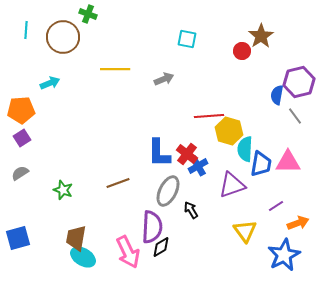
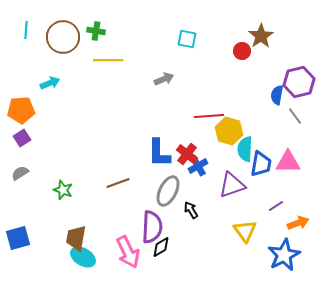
green cross: moved 8 px right, 17 px down; rotated 12 degrees counterclockwise
yellow line: moved 7 px left, 9 px up
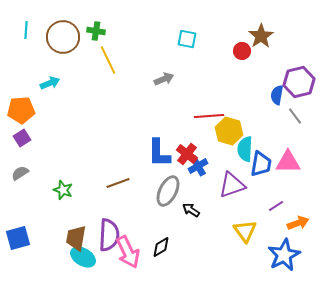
yellow line: rotated 64 degrees clockwise
black arrow: rotated 24 degrees counterclockwise
purple semicircle: moved 43 px left, 8 px down
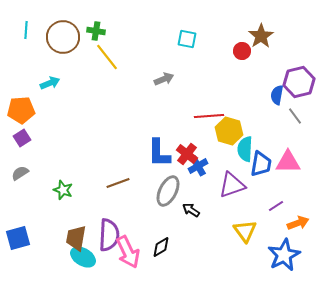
yellow line: moved 1 px left, 3 px up; rotated 12 degrees counterclockwise
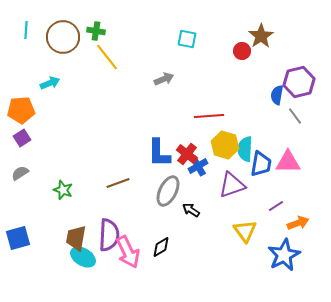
yellow hexagon: moved 4 px left, 14 px down
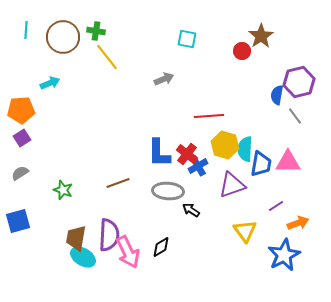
gray ellipse: rotated 68 degrees clockwise
blue square: moved 17 px up
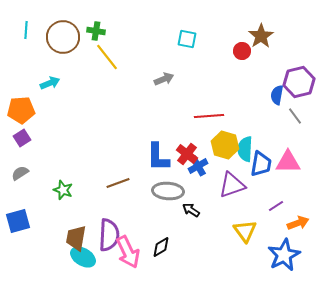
blue L-shape: moved 1 px left, 4 px down
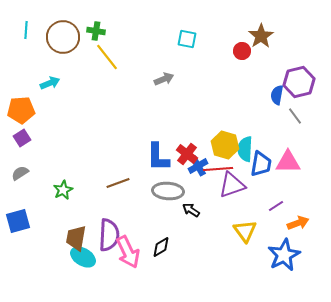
red line: moved 9 px right, 53 px down
green star: rotated 24 degrees clockwise
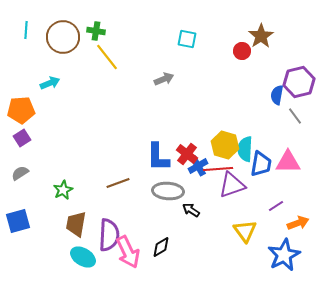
brown trapezoid: moved 14 px up
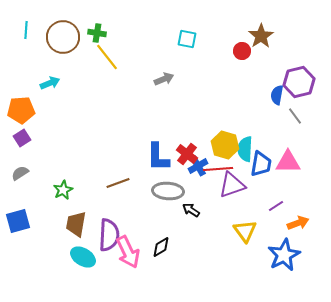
green cross: moved 1 px right, 2 px down
